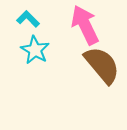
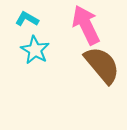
cyan L-shape: moved 1 px left; rotated 15 degrees counterclockwise
pink arrow: moved 1 px right
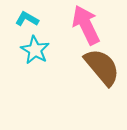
brown semicircle: moved 2 px down
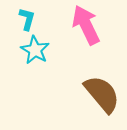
cyan L-shape: rotated 75 degrees clockwise
brown semicircle: moved 27 px down
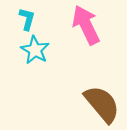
brown semicircle: moved 10 px down
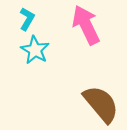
cyan L-shape: rotated 15 degrees clockwise
brown semicircle: moved 1 px left
